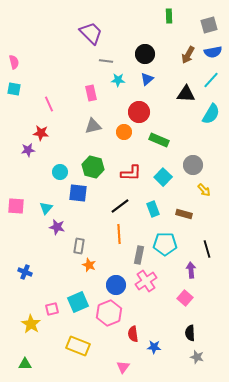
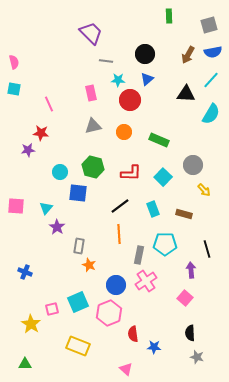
red circle at (139, 112): moved 9 px left, 12 px up
purple star at (57, 227): rotated 21 degrees clockwise
pink triangle at (123, 367): moved 3 px right, 2 px down; rotated 24 degrees counterclockwise
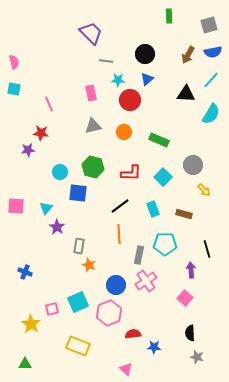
red semicircle at (133, 334): rotated 91 degrees clockwise
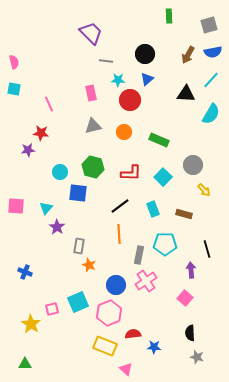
yellow rectangle at (78, 346): moved 27 px right
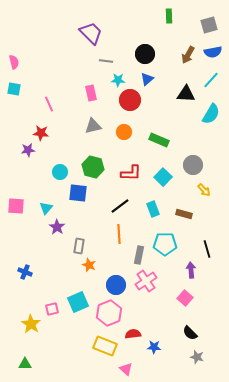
black semicircle at (190, 333): rotated 42 degrees counterclockwise
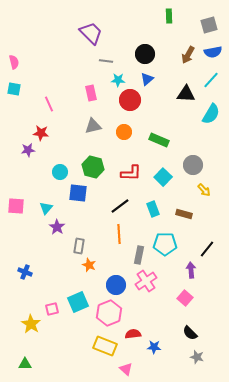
black line at (207, 249): rotated 54 degrees clockwise
